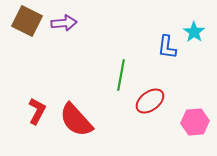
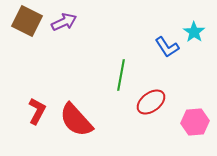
purple arrow: moved 1 px up; rotated 20 degrees counterclockwise
blue L-shape: rotated 40 degrees counterclockwise
red ellipse: moved 1 px right, 1 px down
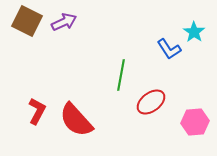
blue L-shape: moved 2 px right, 2 px down
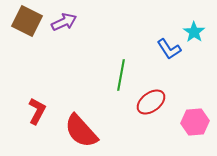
red semicircle: moved 5 px right, 11 px down
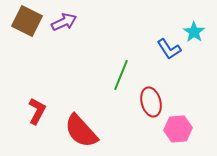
green line: rotated 12 degrees clockwise
red ellipse: rotated 68 degrees counterclockwise
pink hexagon: moved 17 px left, 7 px down
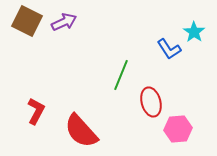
red L-shape: moved 1 px left
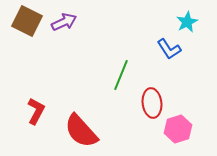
cyan star: moved 7 px left, 10 px up; rotated 10 degrees clockwise
red ellipse: moved 1 px right, 1 px down; rotated 8 degrees clockwise
pink hexagon: rotated 12 degrees counterclockwise
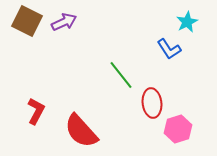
green line: rotated 60 degrees counterclockwise
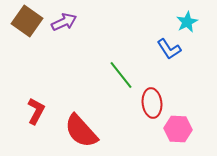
brown square: rotated 8 degrees clockwise
pink hexagon: rotated 20 degrees clockwise
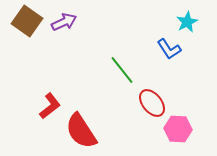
green line: moved 1 px right, 5 px up
red ellipse: rotated 32 degrees counterclockwise
red L-shape: moved 14 px right, 5 px up; rotated 24 degrees clockwise
red semicircle: rotated 9 degrees clockwise
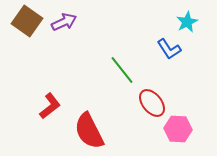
red semicircle: moved 8 px right; rotated 6 degrees clockwise
